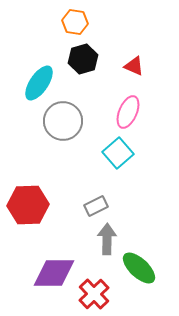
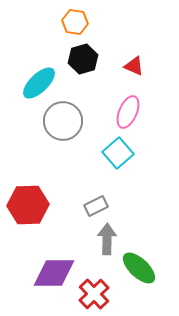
cyan ellipse: rotated 12 degrees clockwise
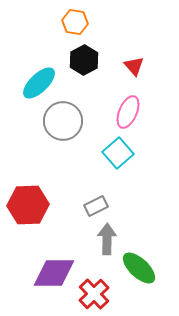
black hexagon: moved 1 px right, 1 px down; rotated 12 degrees counterclockwise
red triangle: rotated 25 degrees clockwise
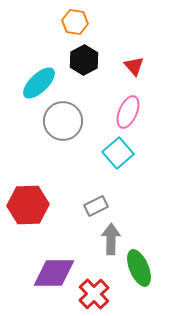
gray arrow: moved 4 px right
green ellipse: rotated 24 degrees clockwise
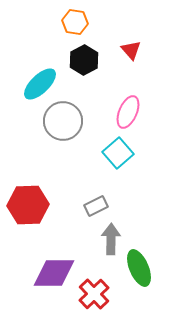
red triangle: moved 3 px left, 16 px up
cyan ellipse: moved 1 px right, 1 px down
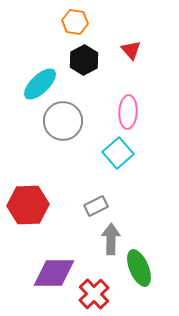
pink ellipse: rotated 20 degrees counterclockwise
